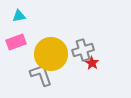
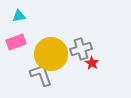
gray cross: moved 2 px left, 1 px up
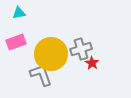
cyan triangle: moved 3 px up
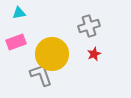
gray cross: moved 8 px right, 23 px up
yellow circle: moved 1 px right
red star: moved 2 px right, 9 px up; rotated 16 degrees clockwise
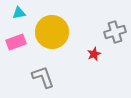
gray cross: moved 26 px right, 6 px down
yellow circle: moved 22 px up
gray L-shape: moved 2 px right, 2 px down
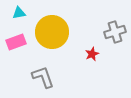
red star: moved 2 px left
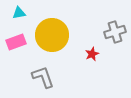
yellow circle: moved 3 px down
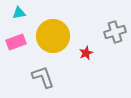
yellow circle: moved 1 px right, 1 px down
red star: moved 6 px left, 1 px up
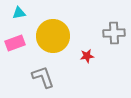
gray cross: moved 1 px left, 1 px down; rotated 15 degrees clockwise
pink rectangle: moved 1 px left, 1 px down
red star: moved 1 px right, 3 px down; rotated 16 degrees clockwise
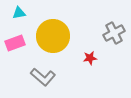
gray cross: rotated 25 degrees counterclockwise
red star: moved 3 px right, 2 px down
gray L-shape: rotated 150 degrees clockwise
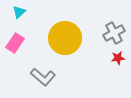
cyan triangle: moved 1 px up; rotated 32 degrees counterclockwise
yellow circle: moved 12 px right, 2 px down
pink rectangle: rotated 36 degrees counterclockwise
red star: moved 28 px right
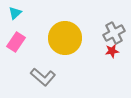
cyan triangle: moved 4 px left, 1 px down
pink rectangle: moved 1 px right, 1 px up
red star: moved 6 px left, 7 px up
